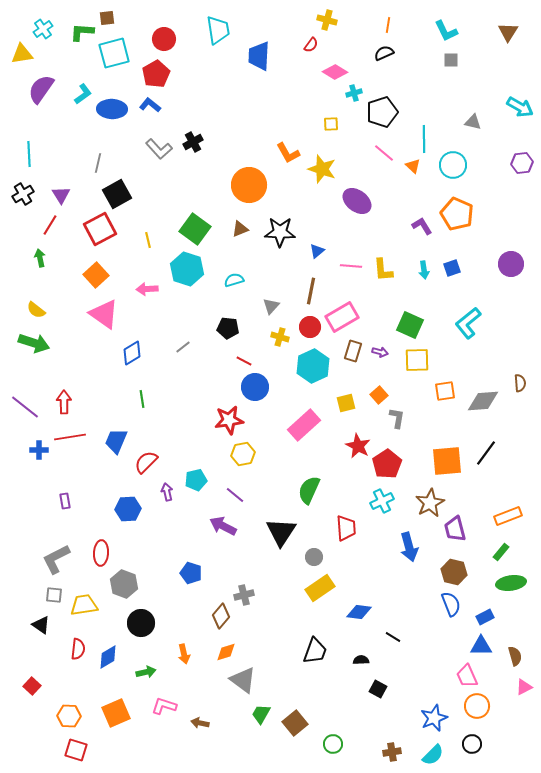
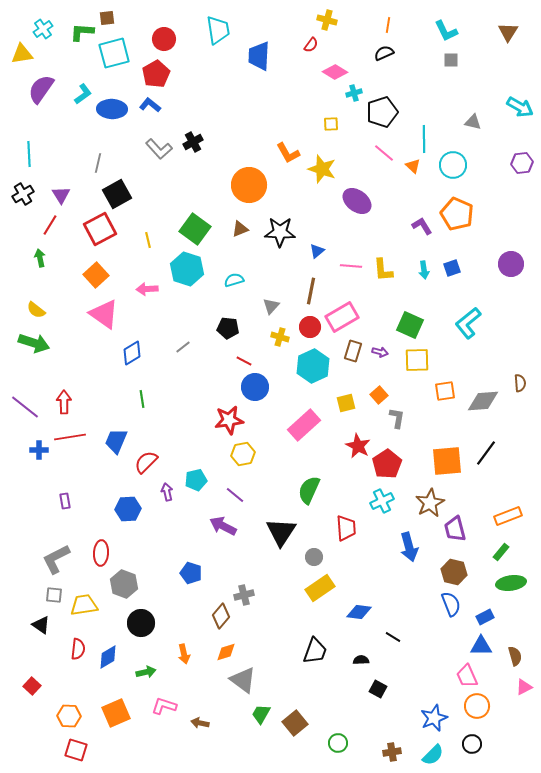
green circle at (333, 744): moved 5 px right, 1 px up
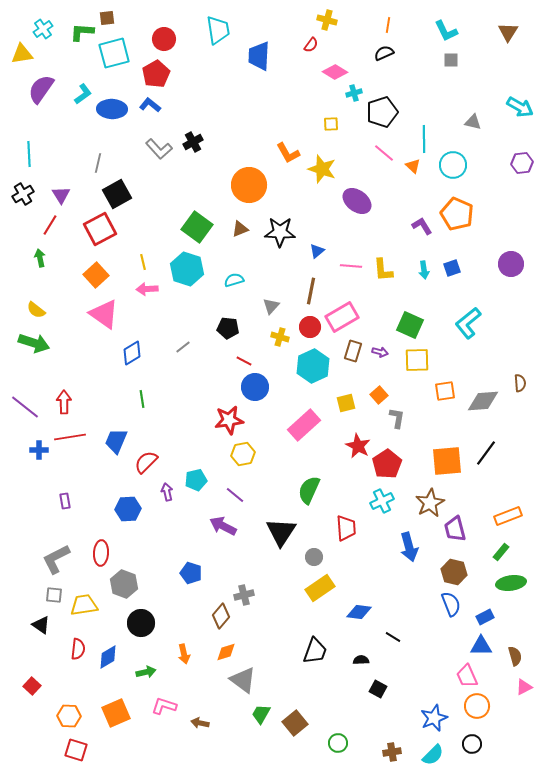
green square at (195, 229): moved 2 px right, 2 px up
yellow line at (148, 240): moved 5 px left, 22 px down
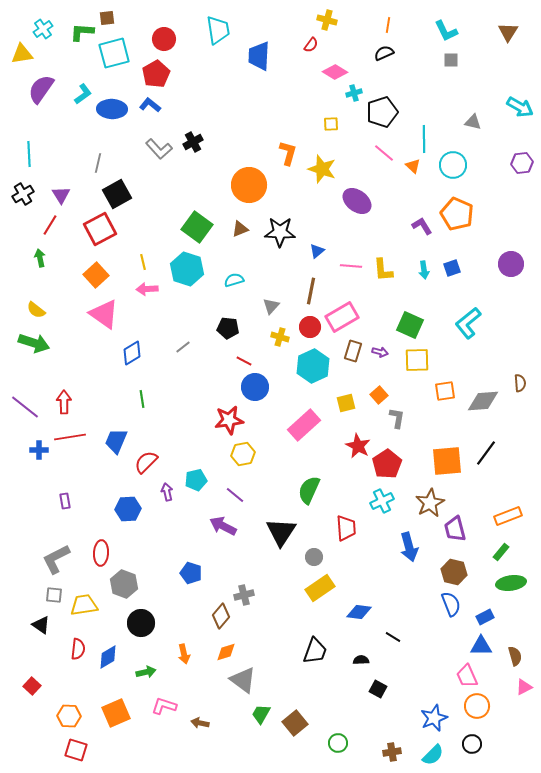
orange L-shape at (288, 153): rotated 135 degrees counterclockwise
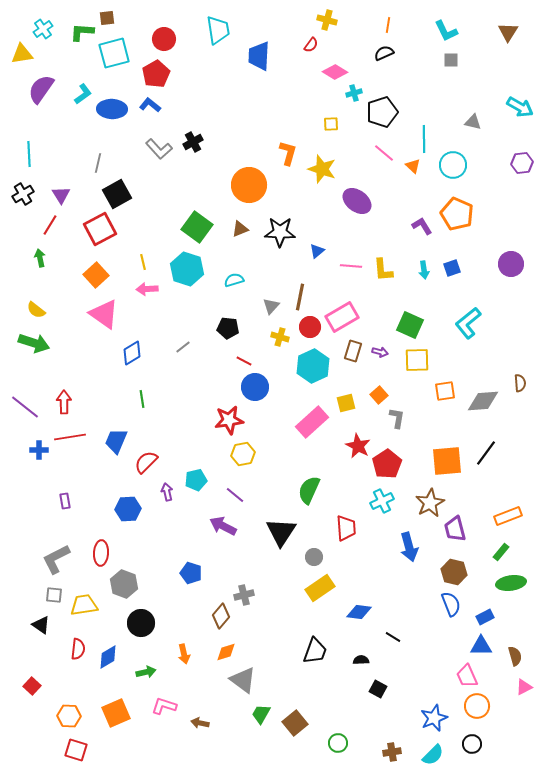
brown line at (311, 291): moved 11 px left, 6 px down
pink rectangle at (304, 425): moved 8 px right, 3 px up
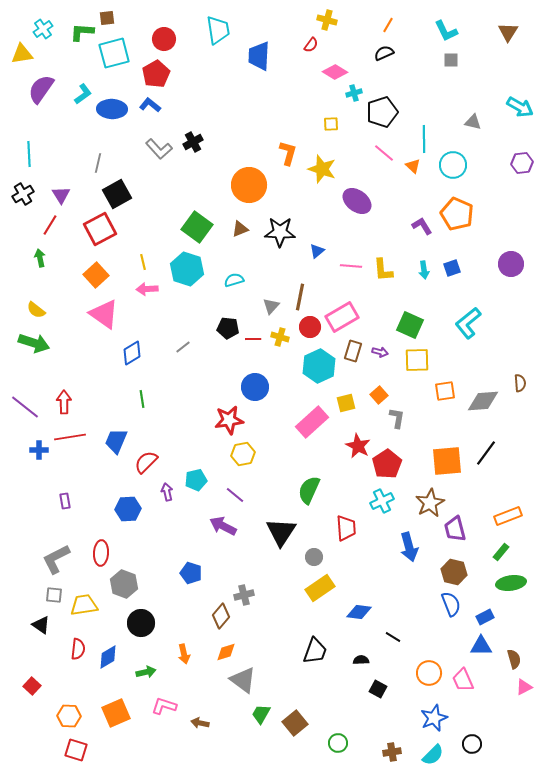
orange line at (388, 25): rotated 21 degrees clockwise
red line at (244, 361): moved 9 px right, 22 px up; rotated 28 degrees counterclockwise
cyan hexagon at (313, 366): moved 6 px right
brown semicircle at (515, 656): moved 1 px left, 3 px down
pink trapezoid at (467, 676): moved 4 px left, 4 px down
orange circle at (477, 706): moved 48 px left, 33 px up
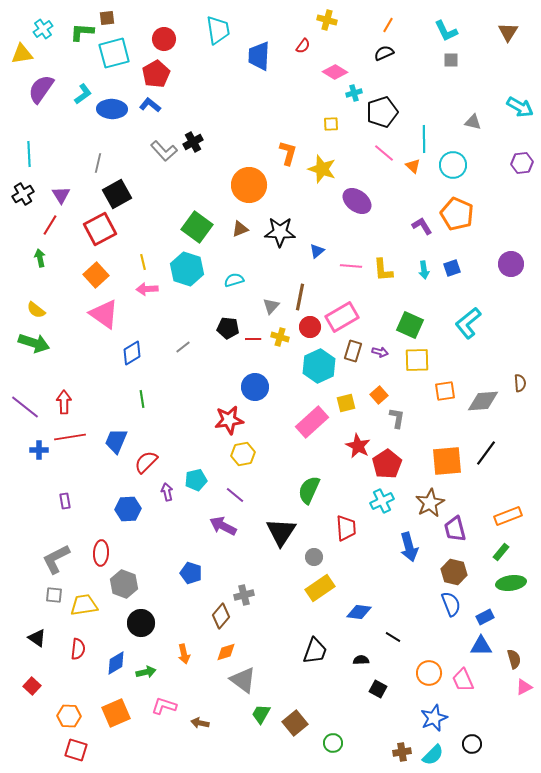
red semicircle at (311, 45): moved 8 px left, 1 px down
gray L-shape at (159, 149): moved 5 px right, 2 px down
black triangle at (41, 625): moved 4 px left, 13 px down
blue diamond at (108, 657): moved 8 px right, 6 px down
green circle at (338, 743): moved 5 px left
brown cross at (392, 752): moved 10 px right
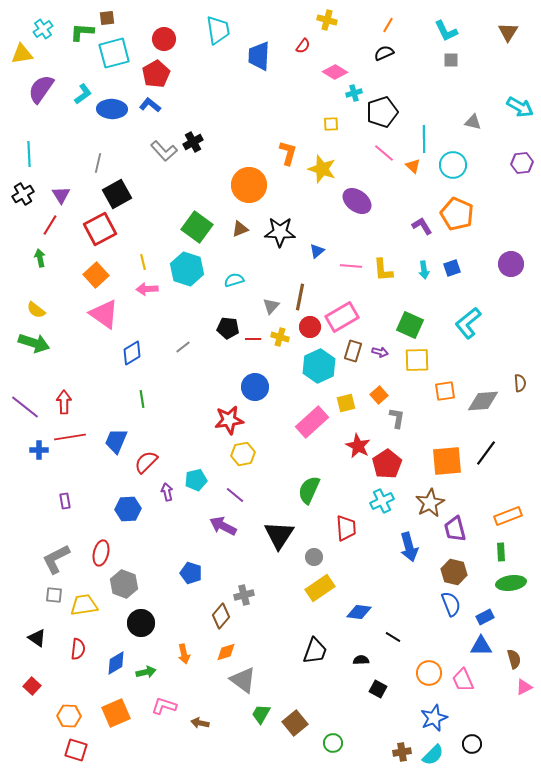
black triangle at (281, 532): moved 2 px left, 3 px down
green rectangle at (501, 552): rotated 42 degrees counterclockwise
red ellipse at (101, 553): rotated 10 degrees clockwise
